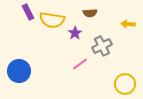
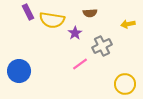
yellow arrow: rotated 16 degrees counterclockwise
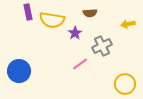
purple rectangle: rotated 14 degrees clockwise
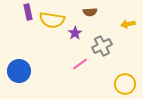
brown semicircle: moved 1 px up
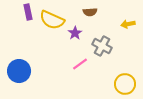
yellow semicircle: rotated 15 degrees clockwise
gray cross: rotated 36 degrees counterclockwise
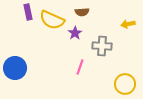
brown semicircle: moved 8 px left
gray cross: rotated 24 degrees counterclockwise
pink line: moved 3 px down; rotated 35 degrees counterclockwise
blue circle: moved 4 px left, 3 px up
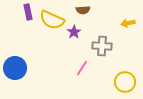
brown semicircle: moved 1 px right, 2 px up
yellow arrow: moved 1 px up
purple star: moved 1 px left, 1 px up
pink line: moved 2 px right, 1 px down; rotated 14 degrees clockwise
yellow circle: moved 2 px up
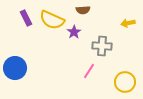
purple rectangle: moved 2 px left, 6 px down; rotated 14 degrees counterclockwise
pink line: moved 7 px right, 3 px down
